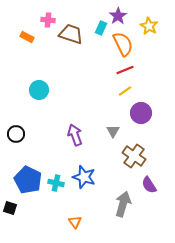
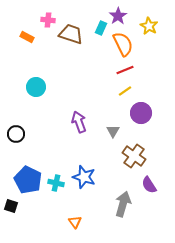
cyan circle: moved 3 px left, 3 px up
purple arrow: moved 4 px right, 13 px up
black square: moved 1 px right, 2 px up
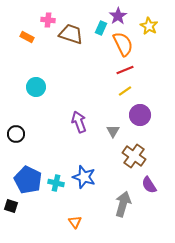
purple circle: moved 1 px left, 2 px down
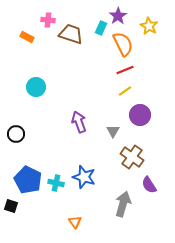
brown cross: moved 2 px left, 1 px down
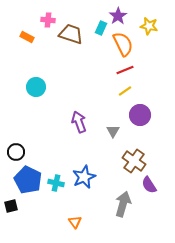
yellow star: rotated 18 degrees counterclockwise
black circle: moved 18 px down
brown cross: moved 2 px right, 4 px down
blue star: rotated 30 degrees clockwise
black square: rotated 32 degrees counterclockwise
